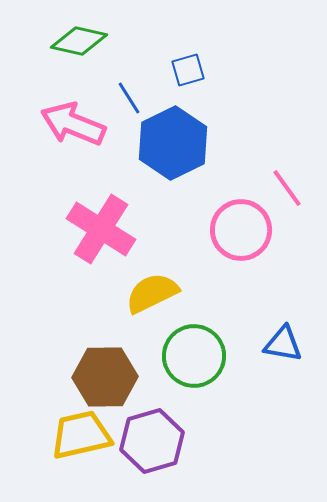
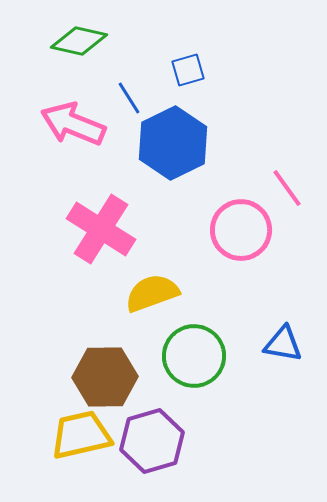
yellow semicircle: rotated 6 degrees clockwise
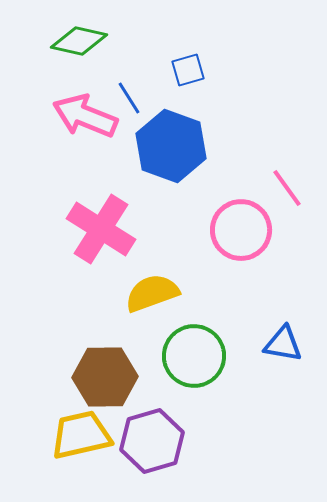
pink arrow: moved 12 px right, 8 px up
blue hexagon: moved 2 px left, 3 px down; rotated 14 degrees counterclockwise
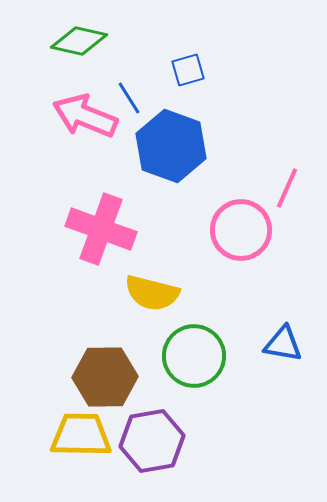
pink line: rotated 60 degrees clockwise
pink cross: rotated 12 degrees counterclockwise
yellow semicircle: rotated 146 degrees counterclockwise
yellow trapezoid: rotated 14 degrees clockwise
purple hexagon: rotated 6 degrees clockwise
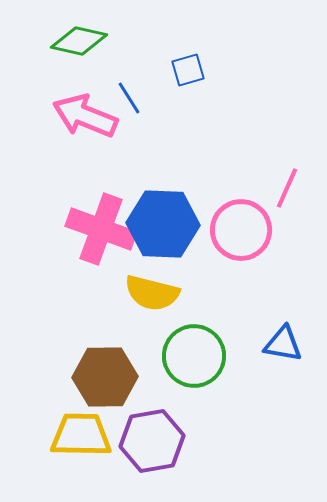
blue hexagon: moved 8 px left, 78 px down; rotated 18 degrees counterclockwise
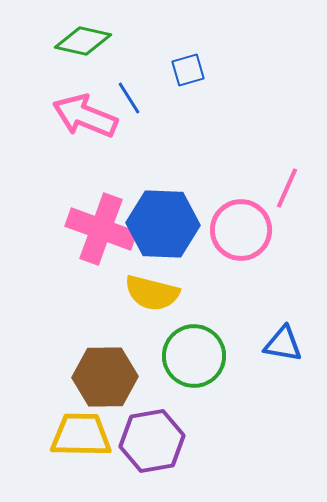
green diamond: moved 4 px right
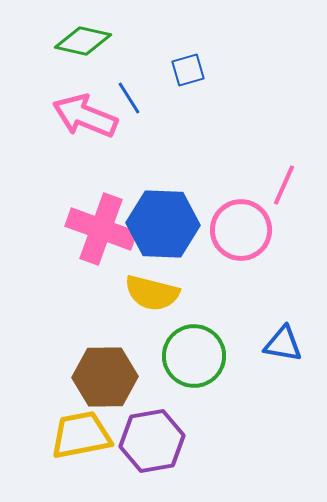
pink line: moved 3 px left, 3 px up
yellow trapezoid: rotated 12 degrees counterclockwise
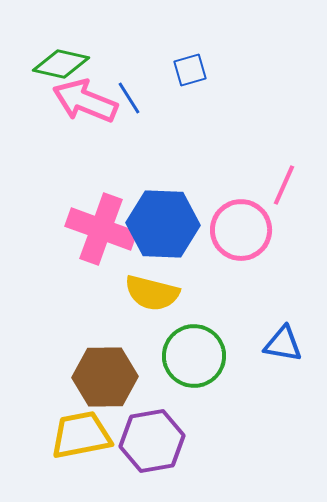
green diamond: moved 22 px left, 23 px down
blue square: moved 2 px right
pink arrow: moved 15 px up
